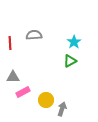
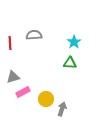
green triangle: moved 2 px down; rotated 32 degrees clockwise
gray triangle: rotated 16 degrees counterclockwise
yellow circle: moved 1 px up
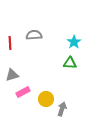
gray triangle: moved 1 px left, 2 px up
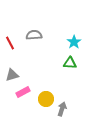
red line: rotated 24 degrees counterclockwise
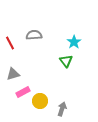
green triangle: moved 4 px left, 2 px up; rotated 48 degrees clockwise
gray triangle: moved 1 px right, 1 px up
yellow circle: moved 6 px left, 2 px down
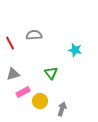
cyan star: moved 1 px right, 8 px down; rotated 24 degrees counterclockwise
green triangle: moved 15 px left, 12 px down
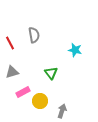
gray semicircle: rotated 84 degrees clockwise
gray triangle: moved 1 px left, 2 px up
gray arrow: moved 2 px down
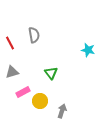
cyan star: moved 13 px right
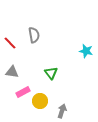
red line: rotated 16 degrees counterclockwise
cyan star: moved 2 px left, 1 px down
gray triangle: rotated 24 degrees clockwise
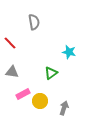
gray semicircle: moved 13 px up
cyan star: moved 17 px left, 1 px down
green triangle: rotated 32 degrees clockwise
pink rectangle: moved 2 px down
gray arrow: moved 2 px right, 3 px up
